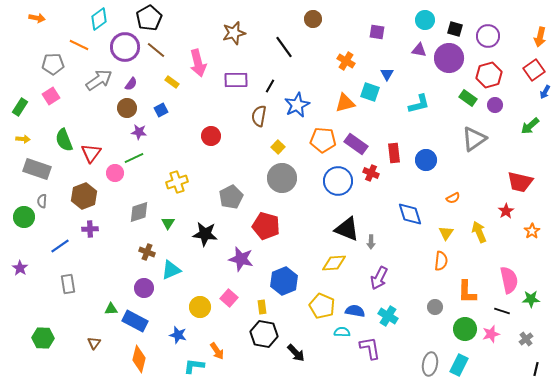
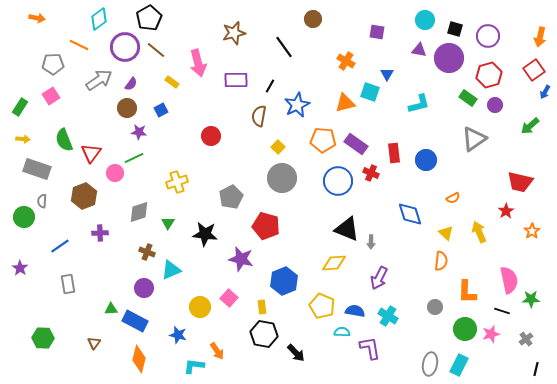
purple cross at (90, 229): moved 10 px right, 4 px down
yellow triangle at (446, 233): rotated 21 degrees counterclockwise
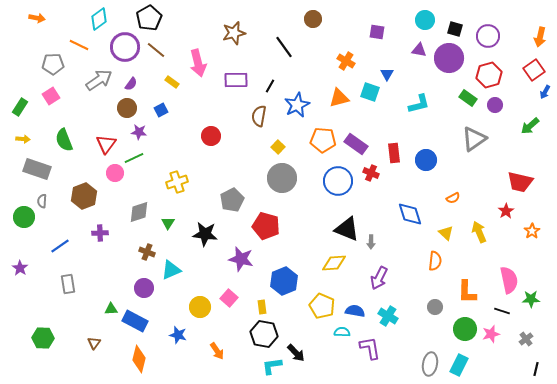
orange triangle at (345, 103): moved 6 px left, 5 px up
red triangle at (91, 153): moved 15 px right, 9 px up
gray pentagon at (231, 197): moved 1 px right, 3 px down
orange semicircle at (441, 261): moved 6 px left
cyan L-shape at (194, 366): moved 78 px right; rotated 15 degrees counterclockwise
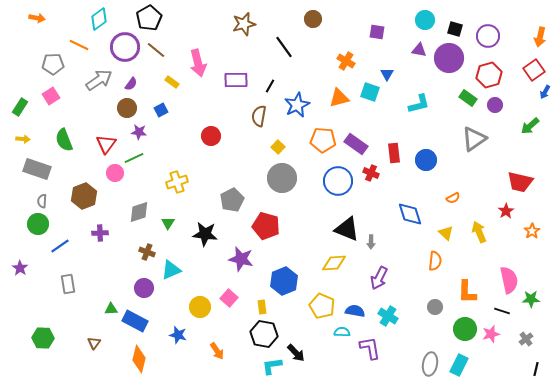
brown star at (234, 33): moved 10 px right, 9 px up
green circle at (24, 217): moved 14 px right, 7 px down
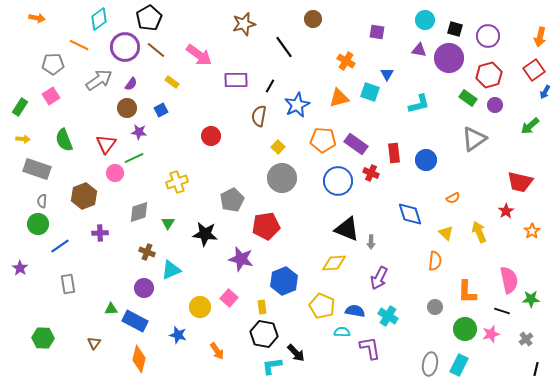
pink arrow at (198, 63): moved 1 px right, 8 px up; rotated 40 degrees counterclockwise
red pentagon at (266, 226): rotated 24 degrees counterclockwise
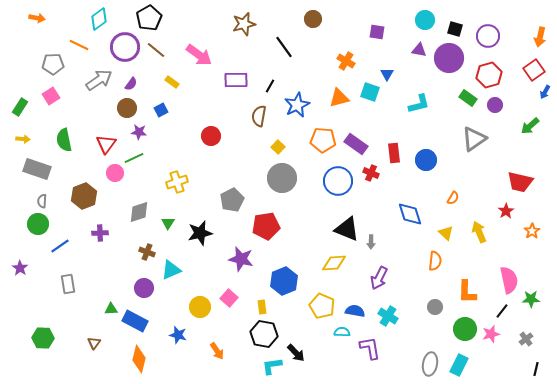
green semicircle at (64, 140): rotated 10 degrees clockwise
orange semicircle at (453, 198): rotated 32 degrees counterclockwise
black star at (205, 234): moved 5 px left, 1 px up; rotated 20 degrees counterclockwise
black line at (502, 311): rotated 70 degrees counterclockwise
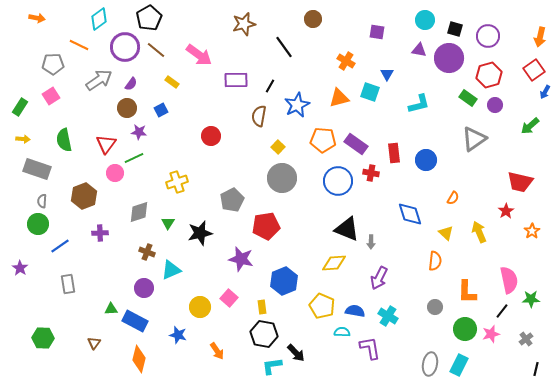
red cross at (371, 173): rotated 14 degrees counterclockwise
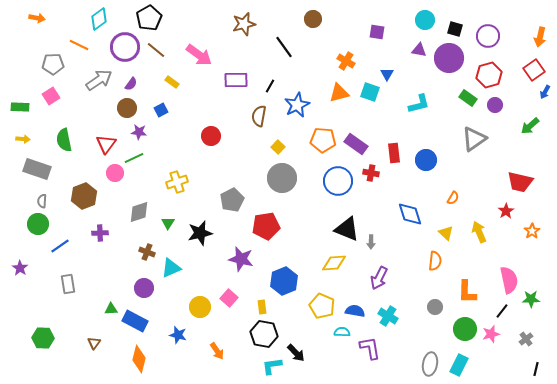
orange triangle at (339, 98): moved 5 px up
green rectangle at (20, 107): rotated 60 degrees clockwise
cyan triangle at (171, 270): moved 2 px up
